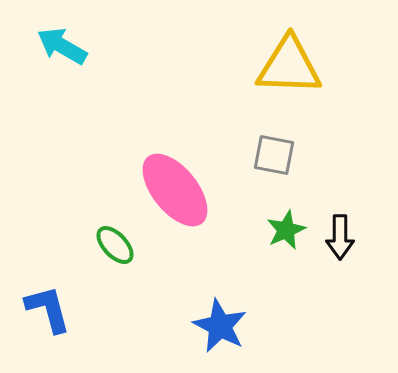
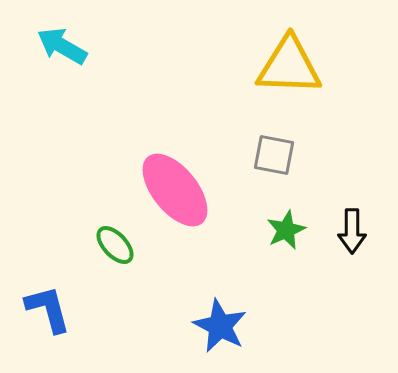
black arrow: moved 12 px right, 6 px up
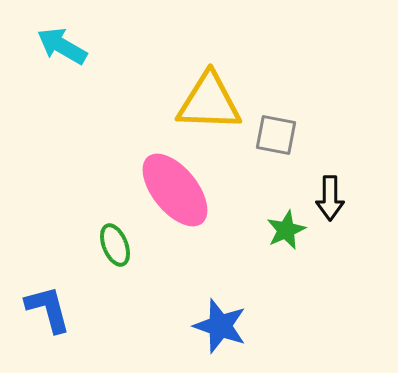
yellow triangle: moved 80 px left, 36 px down
gray square: moved 2 px right, 20 px up
black arrow: moved 22 px left, 33 px up
green ellipse: rotated 21 degrees clockwise
blue star: rotated 8 degrees counterclockwise
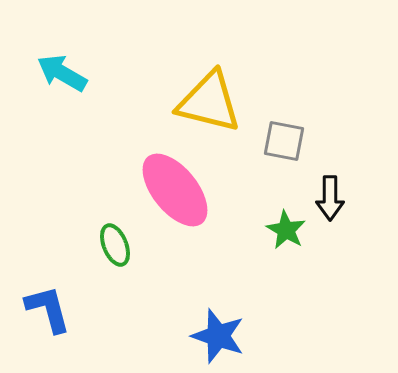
cyan arrow: moved 27 px down
yellow triangle: rotated 12 degrees clockwise
gray square: moved 8 px right, 6 px down
green star: rotated 18 degrees counterclockwise
blue star: moved 2 px left, 10 px down
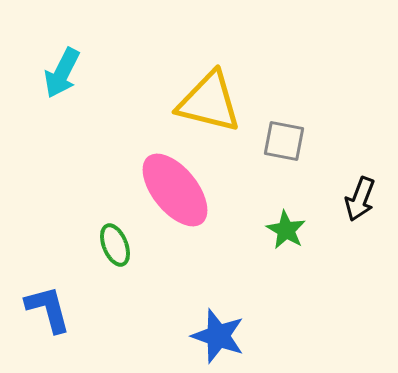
cyan arrow: rotated 93 degrees counterclockwise
black arrow: moved 30 px right, 1 px down; rotated 21 degrees clockwise
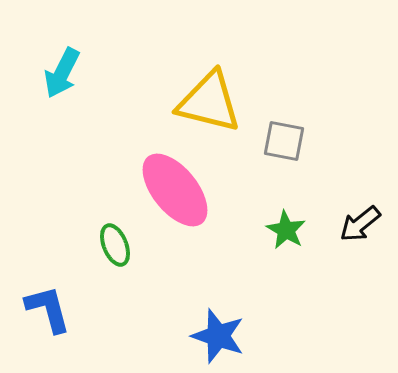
black arrow: moved 25 px down; rotated 30 degrees clockwise
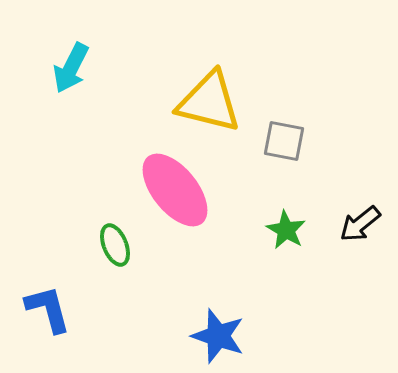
cyan arrow: moved 9 px right, 5 px up
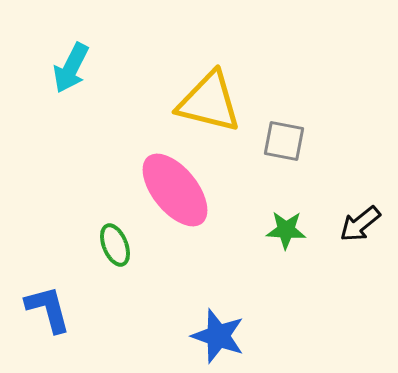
green star: rotated 27 degrees counterclockwise
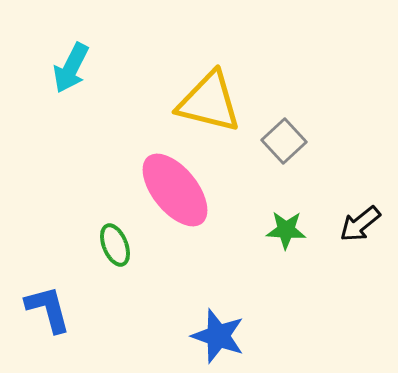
gray square: rotated 36 degrees clockwise
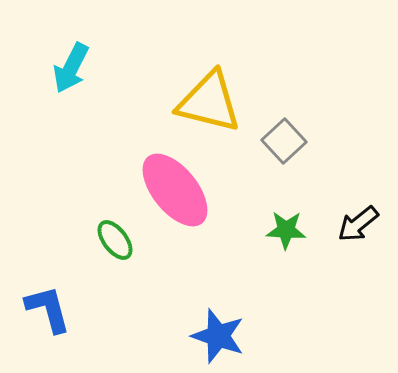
black arrow: moved 2 px left
green ellipse: moved 5 px up; rotated 15 degrees counterclockwise
